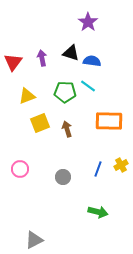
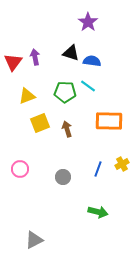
purple arrow: moved 7 px left, 1 px up
yellow cross: moved 1 px right, 1 px up
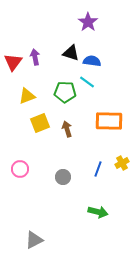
cyan line: moved 1 px left, 4 px up
yellow cross: moved 1 px up
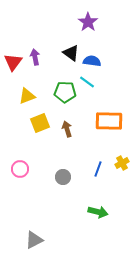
black triangle: rotated 18 degrees clockwise
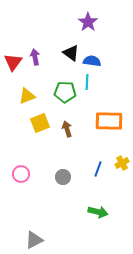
cyan line: rotated 56 degrees clockwise
pink circle: moved 1 px right, 5 px down
